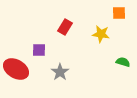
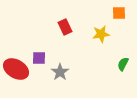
red rectangle: rotated 56 degrees counterclockwise
yellow star: rotated 18 degrees counterclockwise
purple square: moved 8 px down
green semicircle: moved 2 px down; rotated 80 degrees counterclockwise
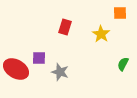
orange square: moved 1 px right
red rectangle: rotated 42 degrees clockwise
yellow star: rotated 30 degrees counterclockwise
gray star: rotated 18 degrees counterclockwise
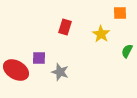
green semicircle: moved 4 px right, 13 px up
red ellipse: moved 1 px down
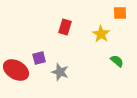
green semicircle: moved 10 px left, 10 px down; rotated 104 degrees clockwise
purple square: rotated 16 degrees counterclockwise
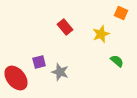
orange square: moved 1 px right; rotated 24 degrees clockwise
red rectangle: rotated 56 degrees counterclockwise
yellow star: rotated 18 degrees clockwise
purple square: moved 4 px down
red ellipse: moved 8 px down; rotated 20 degrees clockwise
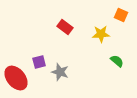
orange square: moved 2 px down
red rectangle: rotated 14 degrees counterclockwise
yellow star: rotated 18 degrees clockwise
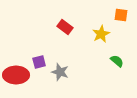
orange square: rotated 16 degrees counterclockwise
yellow star: rotated 24 degrees counterclockwise
red ellipse: moved 3 px up; rotated 50 degrees counterclockwise
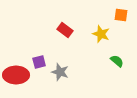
red rectangle: moved 3 px down
yellow star: rotated 24 degrees counterclockwise
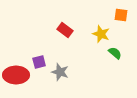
green semicircle: moved 2 px left, 8 px up
